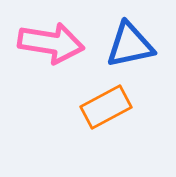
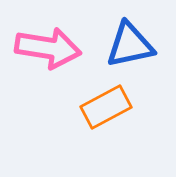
pink arrow: moved 3 px left, 5 px down
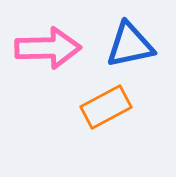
pink arrow: rotated 10 degrees counterclockwise
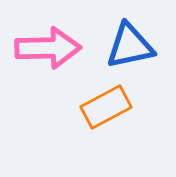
blue triangle: moved 1 px down
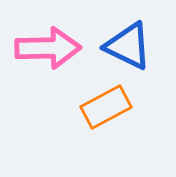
blue triangle: moved 2 px left; rotated 38 degrees clockwise
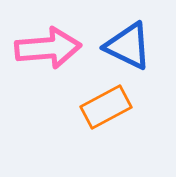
pink arrow: rotated 4 degrees counterclockwise
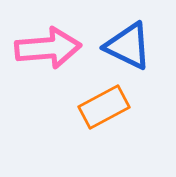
orange rectangle: moved 2 px left
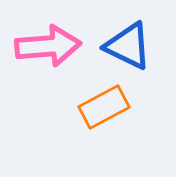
pink arrow: moved 2 px up
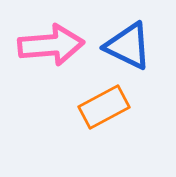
pink arrow: moved 3 px right, 1 px up
